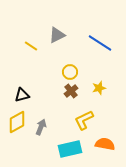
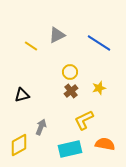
blue line: moved 1 px left
yellow diamond: moved 2 px right, 23 px down
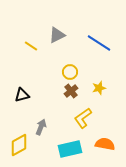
yellow L-shape: moved 1 px left, 2 px up; rotated 10 degrees counterclockwise
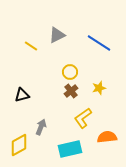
orange semicircle: moved 2 px right, 7 px up; rotated 18 degrees counterclockwise
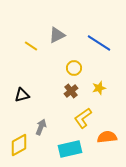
yellow circle: moved 4 px right, 4 px up
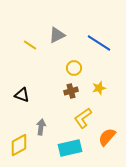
yellow line: moved 1 px left, 1 px up
brown cross: rotated 24 degrees clockwise
black triangle: rotated 35 degrees clockwise
gray arrow: rotated 14 degrees counterclockwise
orange semicircle: rotated 42 degrees counterclockwise
cyan rectangle: moved 1 px up
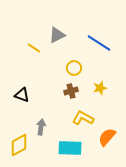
yellow line: moved 4 px right, 3 px down
yellow star: moved 1 px right
yellow L-shape: rotated 65 degrees clockwise
cyan rectangle: rotated 15 degrees clockwise
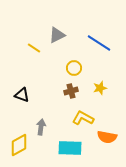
orange semicircle: rotated 120 degrees counterclockwise
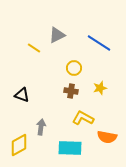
brown cross: rotated 24 degrees clockwise
